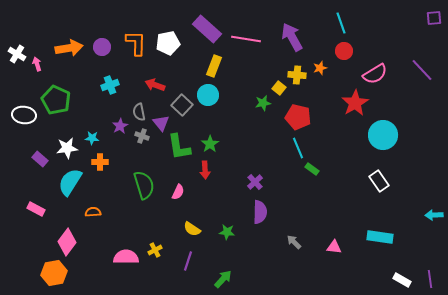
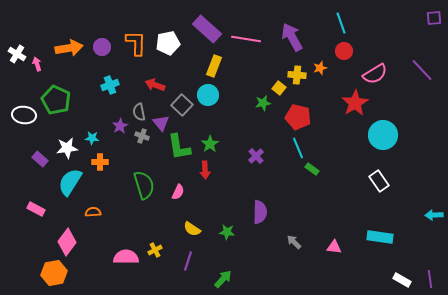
purple cross at (255, 182): moved 1 px right, 26 px up
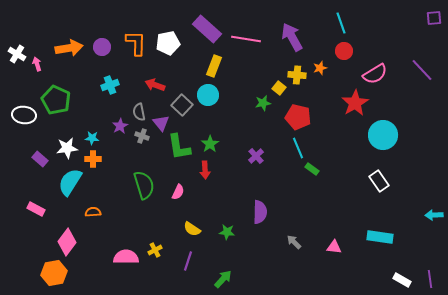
orange cross at (100, 162): moved 7 px left, 3 px up
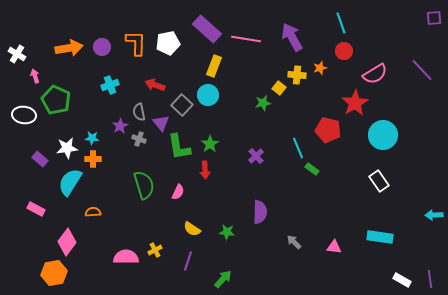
pink arrow at (37, 64): moved 2 px left, 12 px down
red pentagon at (298, 117): moved 30 px right, 13 px down
gray cross at (142, 136): moved 3 px left, 3 px down
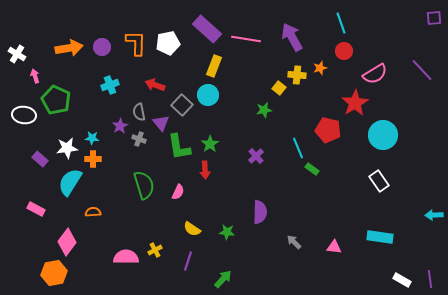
green star at (263, 103): moved 1 px right, 7 px down
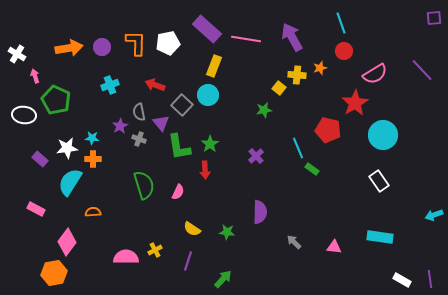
cyan arrow at (434, 215): rotated 18 degrees counterclockwise
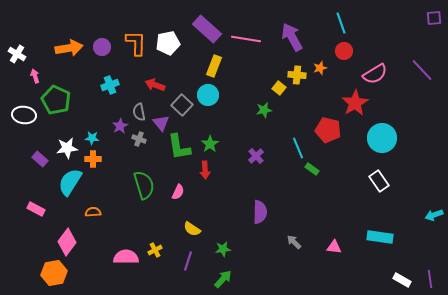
cyan circle at (383, 135): moved 1 px left, 3 px down
green star at (227, 232): moved 4 px left, 17 px down; rotated 14 degrees counterclockwise
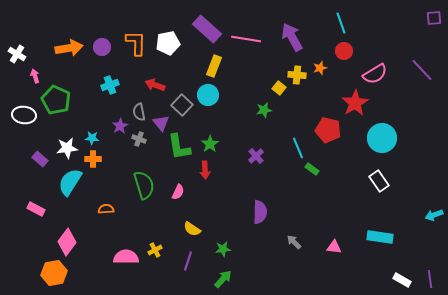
orange semicircle at (93, 212): moved 13 px right, 3 px up
